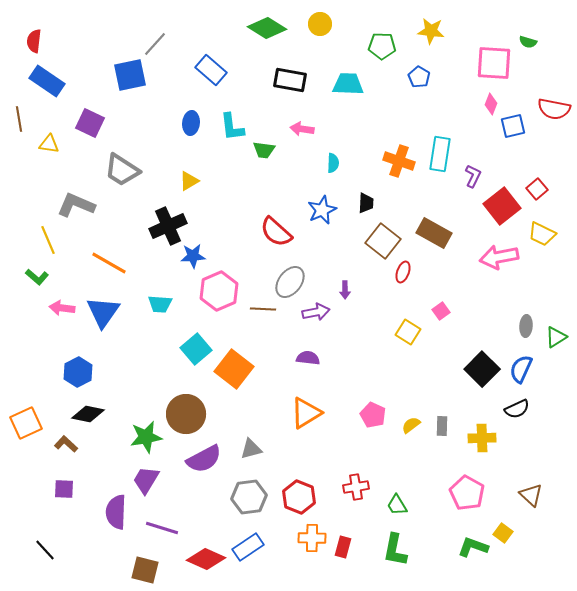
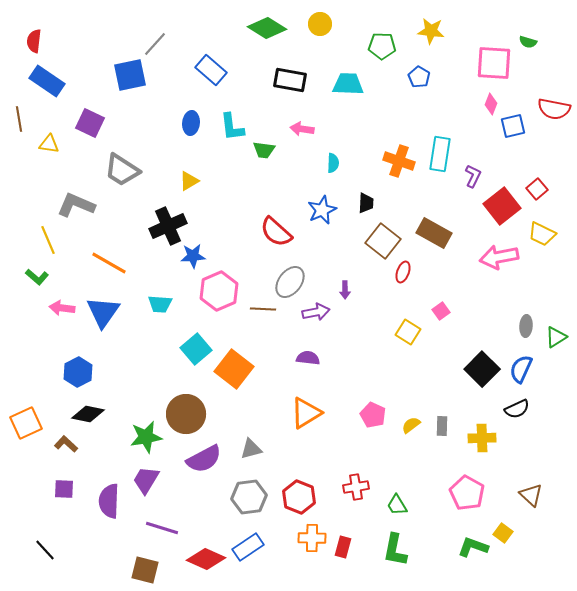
purple semicircle at (116, 512): moved 7 px left, 11 px up
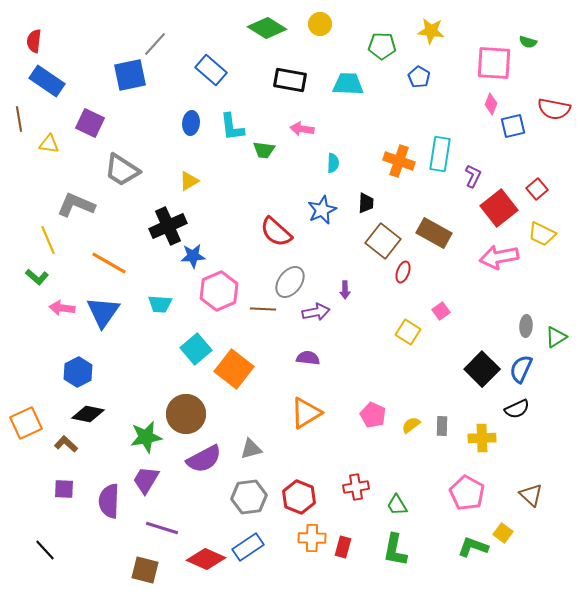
red square at (502, 206): moved 3 px left, 2 px down
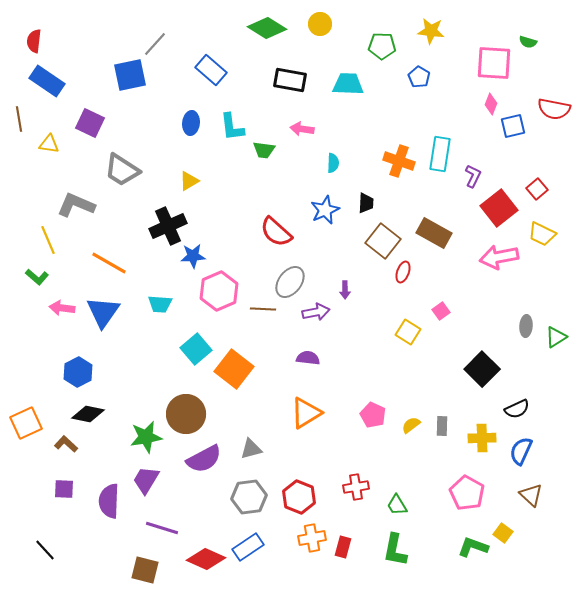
blue star at (322, 210): moved 3 px right
blue semicircle at (521, 369): moved 82 px down
orange cross at (312, 538): rotated 12 degrees counterclockwise
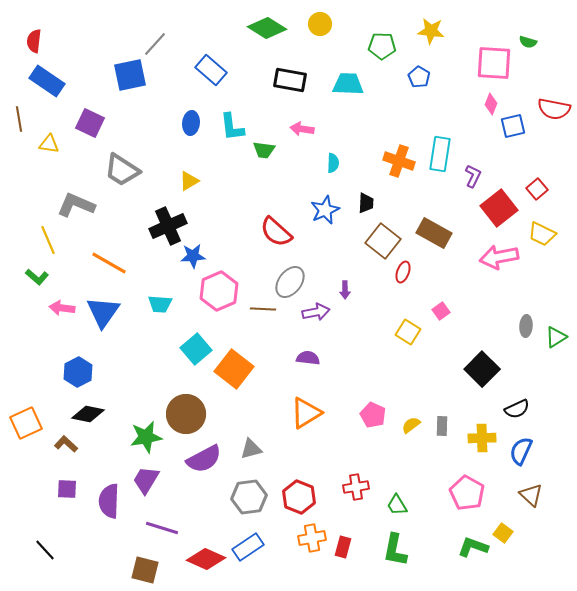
purple square at (64, 489): moved 3 px right
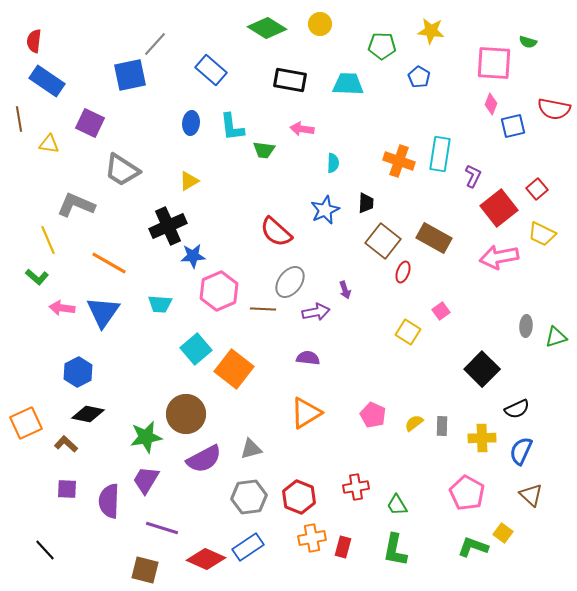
brown rectangle at (434, 233): moved 5 px down
purple arrow at (345, 290): rotated 18 degrees counterclockwise
green triangle at (556, 337): rotated 15 degrees clockwise
yellow semicircle at (411, 425): moved 3 px right, 2 px up
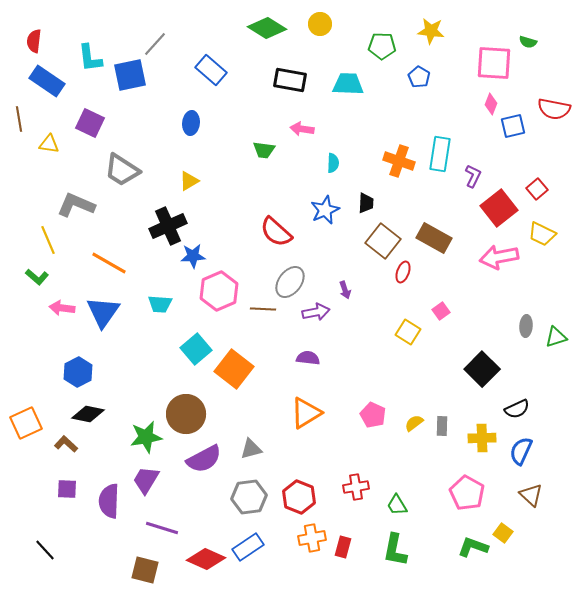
cyan L-shape at (232, 127): moved 142 px left, 69 px up
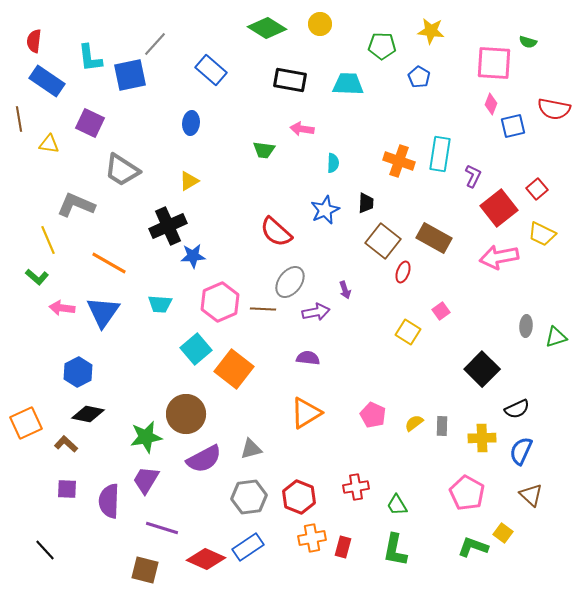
pink hexagon at (219, 291): moved 1 px right, 11 px down
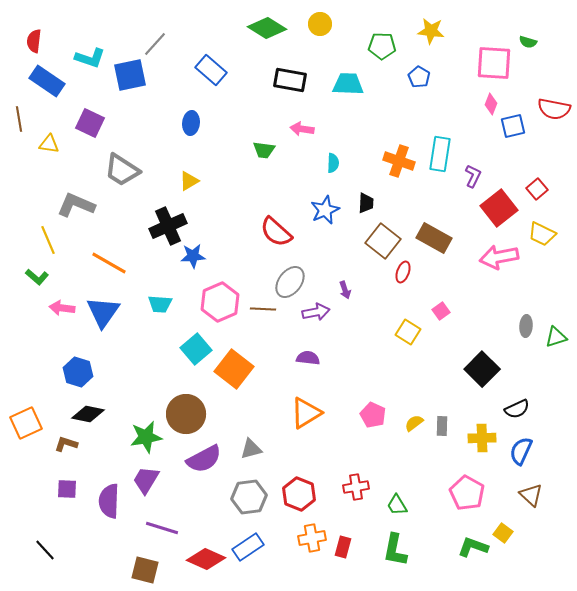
cyan L-shape at (90, 58): rotated 64 degrees counterclockwise
blue hexagon at (78, 372): rotated 16 degrees counterclockwise
brown L-shape at (66, 444): rotated 25 degrees counterclockwise
red hexagon at (299, 497): moved 3 px up
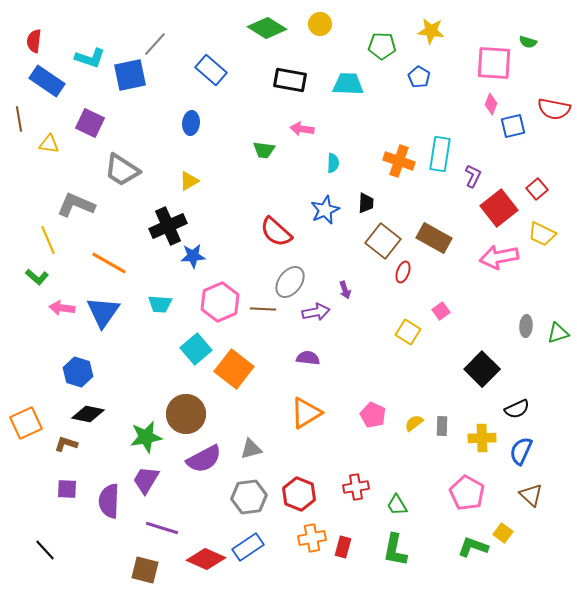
green triangle at (556, 337): moved 2 px right, 4 px up
